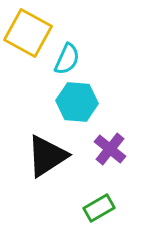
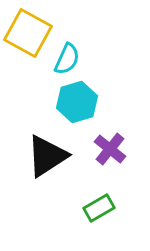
cyan hexagon: rotated 21 degrees counterclockwise
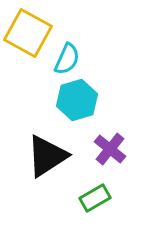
cyan hexagon: moved 2 px up
green rectangle: moved 4 px left, 10 px up
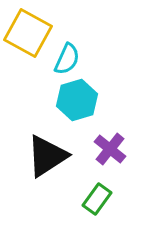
green rectangle: moved 2 px right, 1 px down; rotated 24 degrees counterclockwise
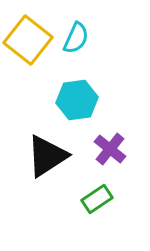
yellow square: moved 7 px down; rotated 9 degrees clockwise
cyan semicircle: moved 9 px right, 21 px up
cyan hexagon: rotated 9 degrees clockwise
green rectangle: rotated 20 degrees clockwise
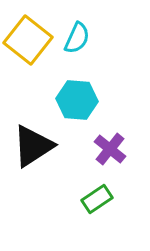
cyan semicircle: moved 1 px right
cyan hexagon: rotated 12 degrees clockwise
black triangle: moved 14 px left, 10 px up
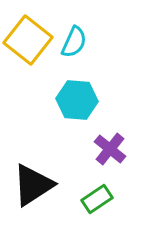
cyan semicircle: moved 3 px left, 4 px down
black triangle: moved 39 px down
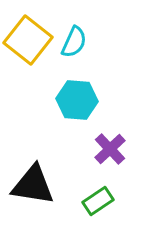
purple cross: rotated 8 degrees clockwise
black triangle: rotated 42 degrees clockwise
green rectangle: moved 1 px right, 2 px down
